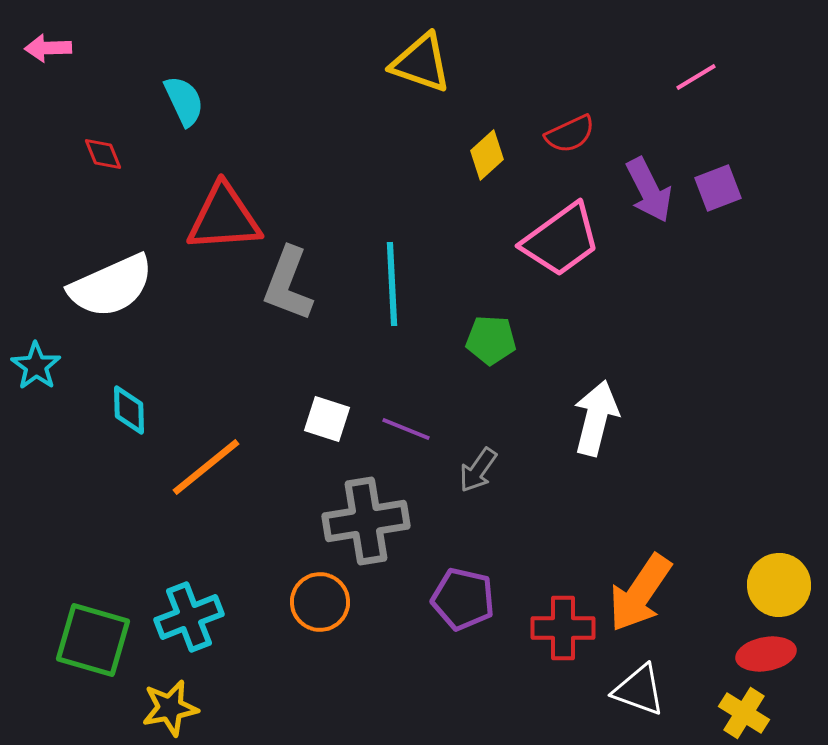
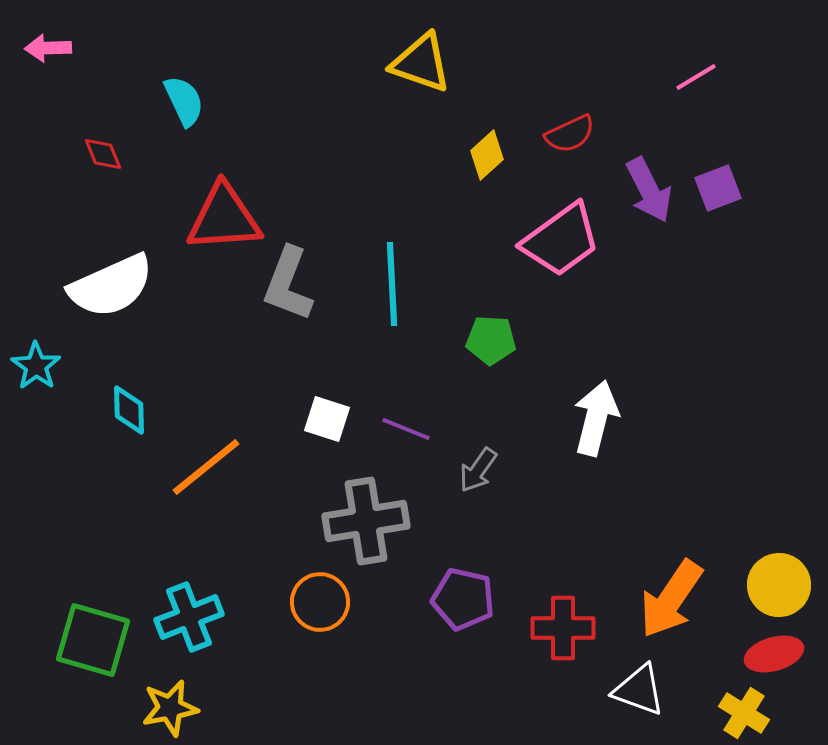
orange arrow: moved 31 px right, 6 px down
red ellipse: moved 8 px right; rotated 6 degrees counterclockwise
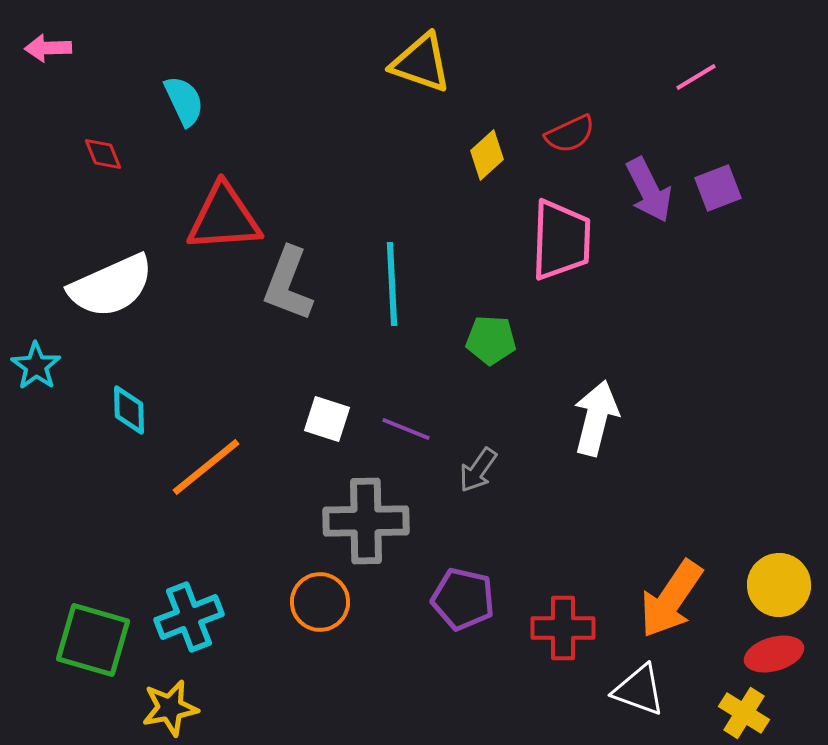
pink trapezoid: rotated 52 degrees counterclockwise
gray cross: rotated 8 degrees clockwise
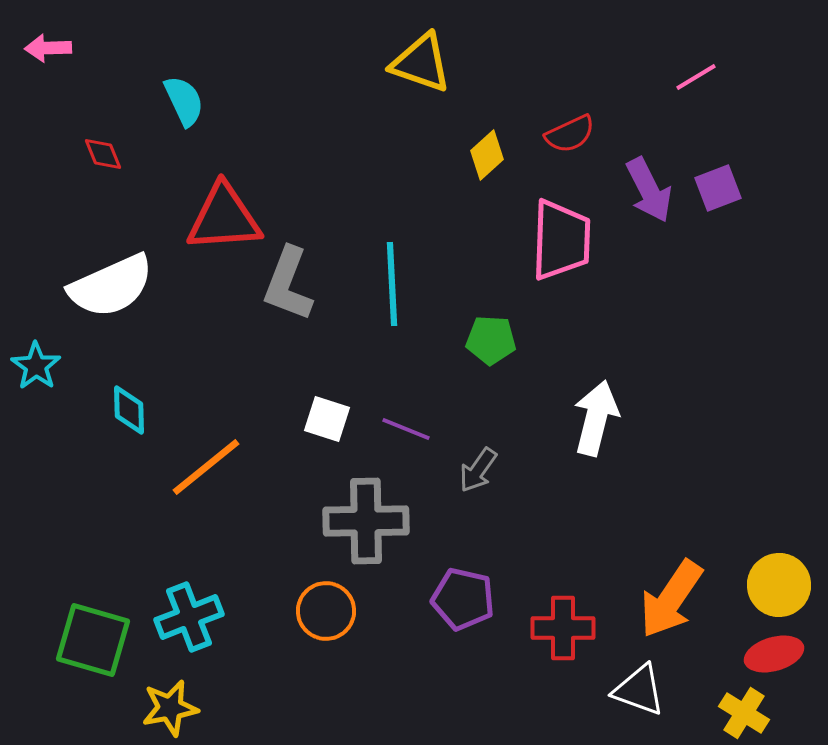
orange circle: moved 6 px right, 9 px down
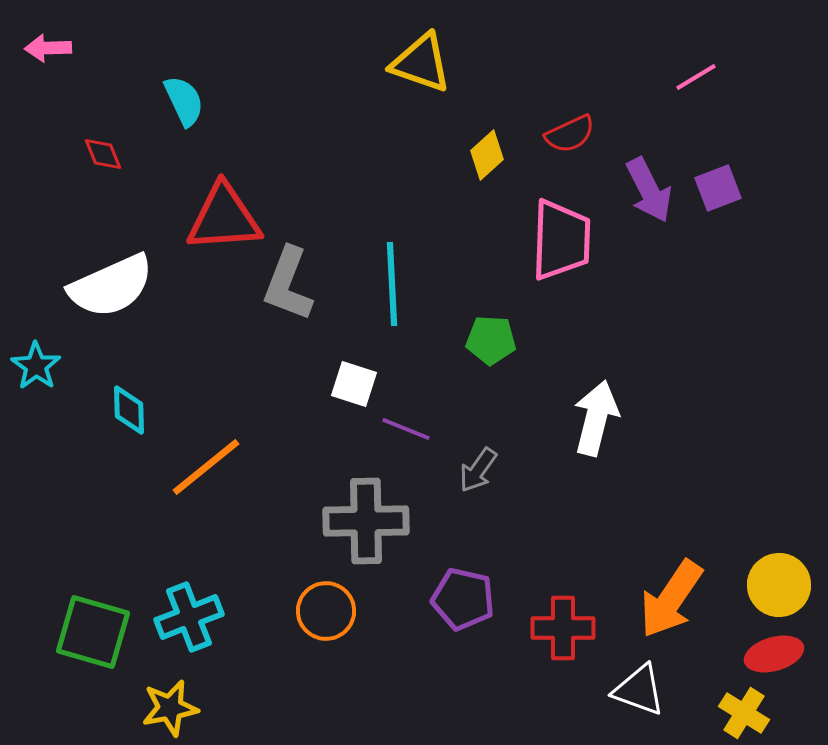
white square: moved 27 px right, 35 px up
green square: moved 8 px up
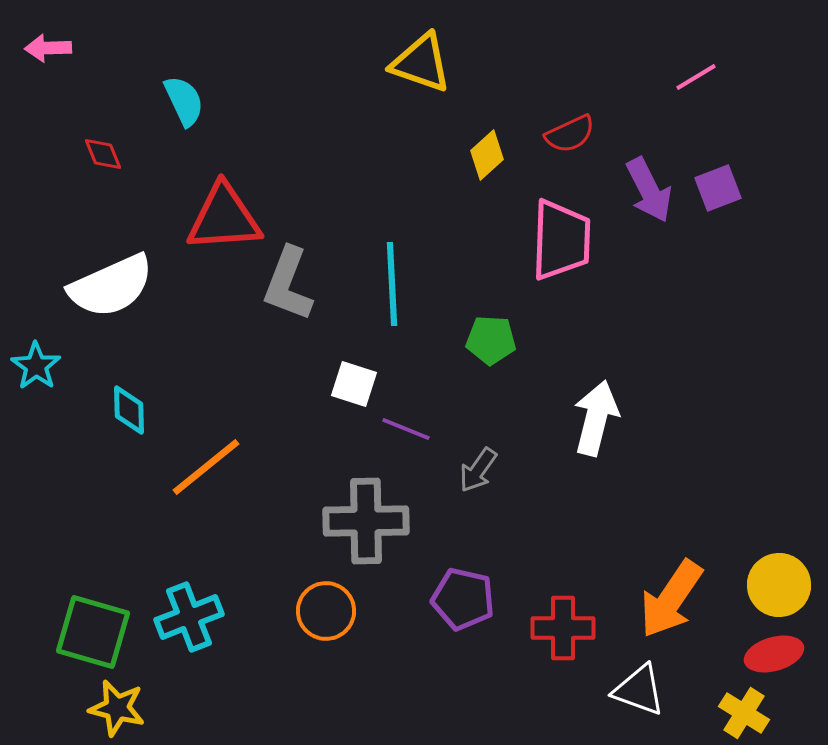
yellow star: moved 53 px left; rotated 24 degrees clockwise
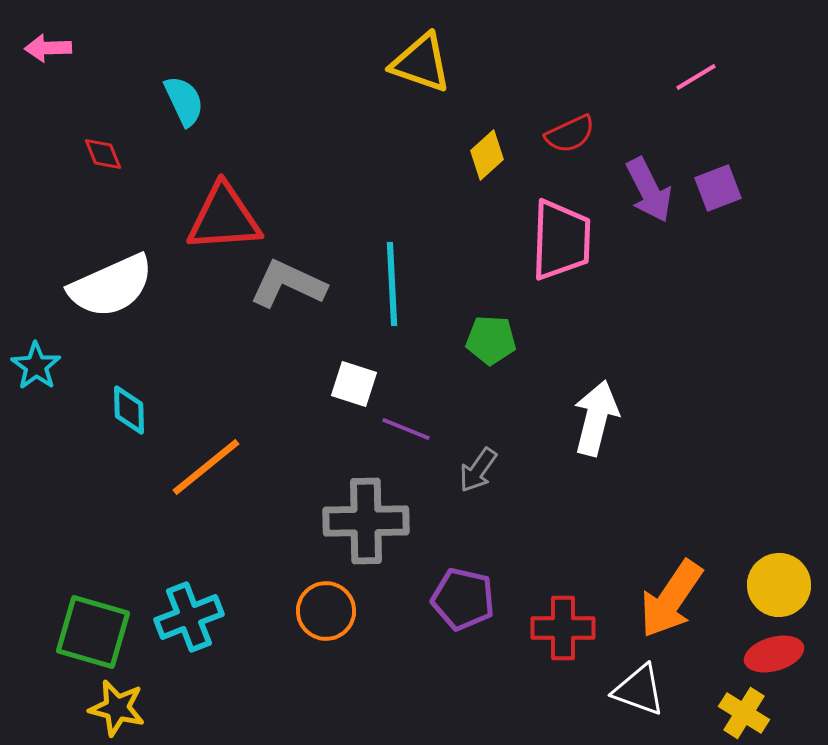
gray L-shape: rotated 94 degrees clockwise
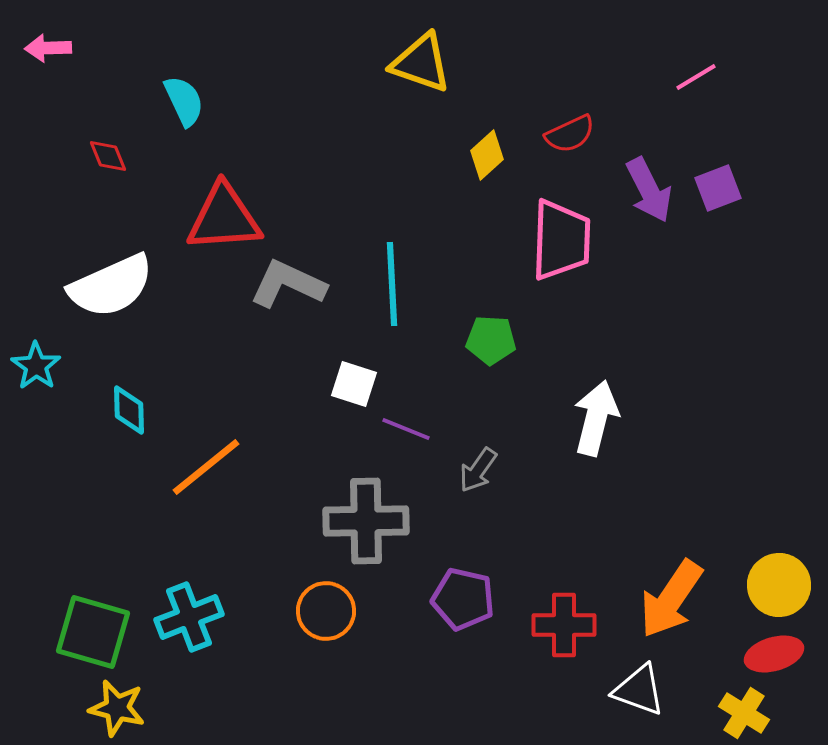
red diamond: moved 5 px right, 2 px down
red cross: moved 1 px right, 3 px up
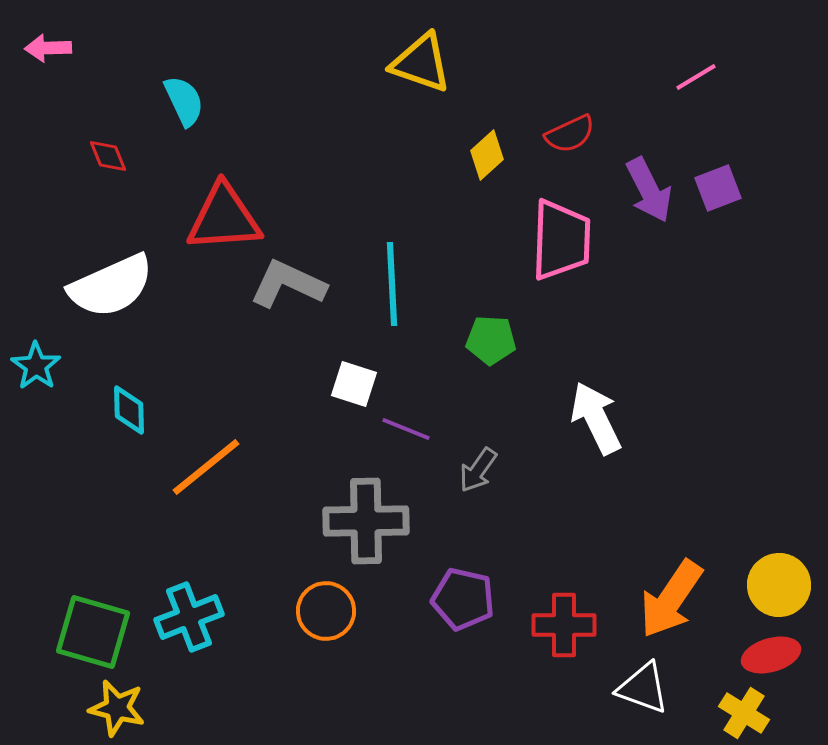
white arrow: rotated 40 degrees counterclockwise
red ellipse: moved 3 px left, 1 px down
white triangle: moved 4 px right, 2 px up
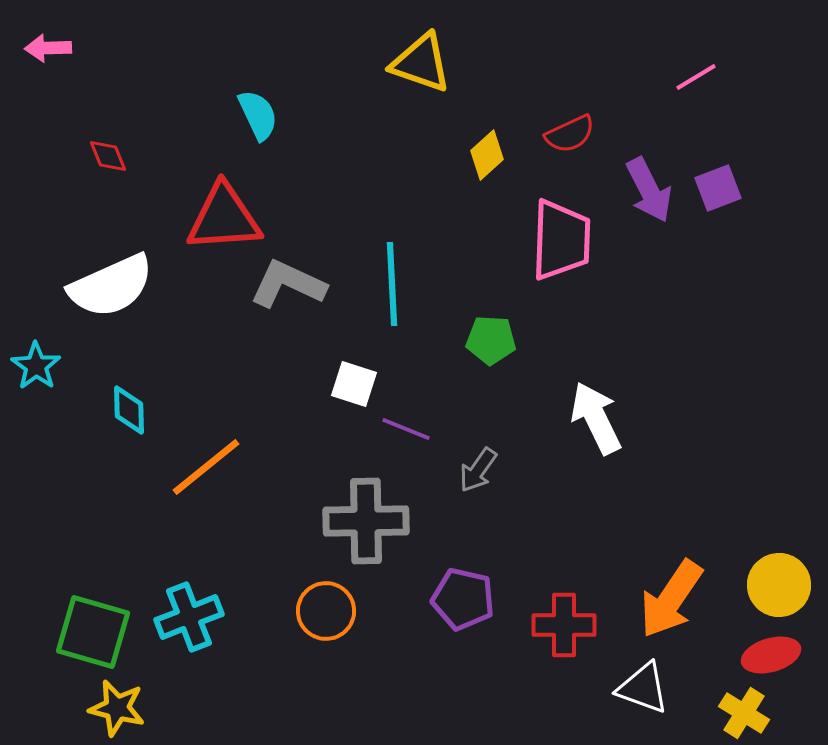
cyan semicircle: moved 74 px right, 14 px down
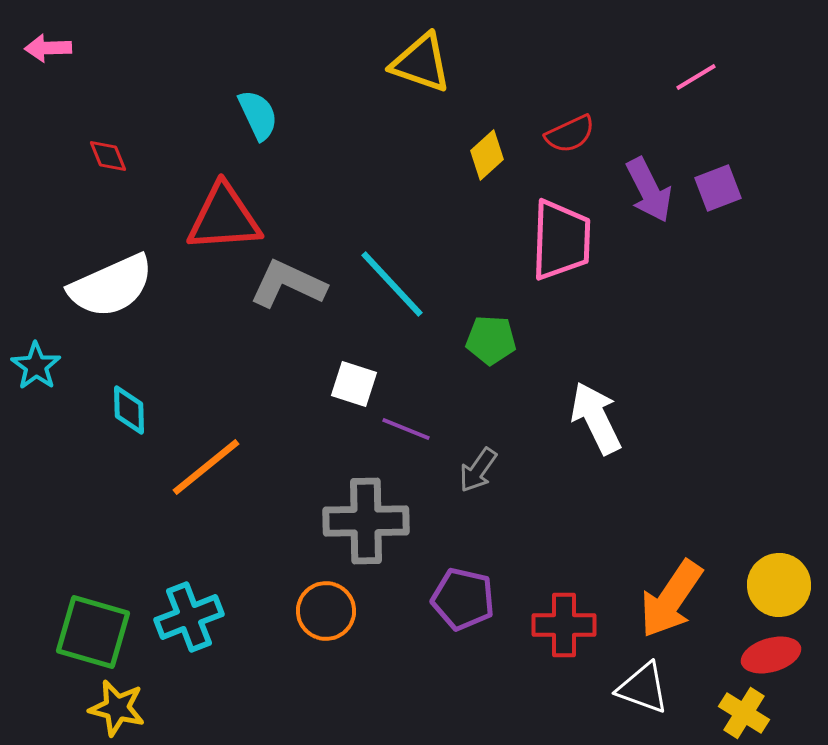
cyan line: rotated 40 degrees counterclockwise
